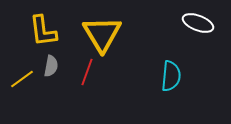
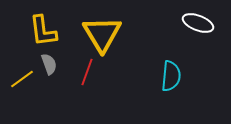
gray semicircle: moved 2 px left, 2 px up; rotated 30 degrees counterclockwise
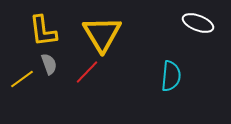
red line: rotated 24 degrees clockwise
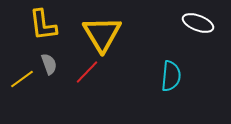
yellow L-shape: moved 6 px up
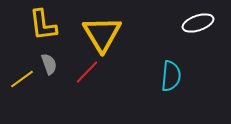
white ellipse: rotated 40 degrees counterclockwise
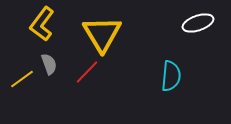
yellow L-shape: moved 1 px left, 1 px up; rotated 44 degrees clockwise
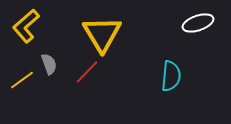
yellow L-shape: moved 16 px left, 2 px down; rotated 12 degrees clockwise
yellow line: moved 1 px down
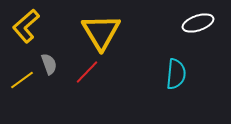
yellow triangle: moved 1 px left, 2 px up
cyan semicircle: moved 5 px right, 2 px up
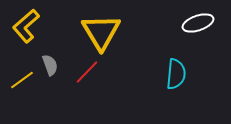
gray semicircle: moved 1 px right, 1 px down
